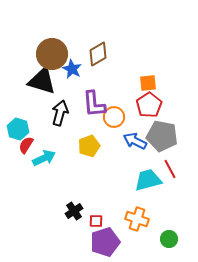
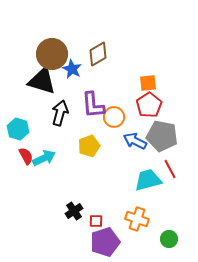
purple L-shape: moved 1 px left, 1 px down
red semicircle: moved 11 px down; rotated 120 degrees clockwise
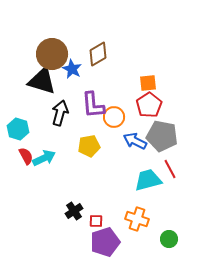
yellow pentagon: rotated 10 degrees clockwise
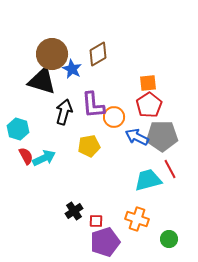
black arrow: moved 4 px right, 1 px up
gray pentagon: rotated 12 degrees counterclockwise
blue arrow: moved 2 px right, 4 px up
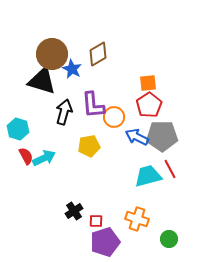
cyan trapezoid: moved 4 px up
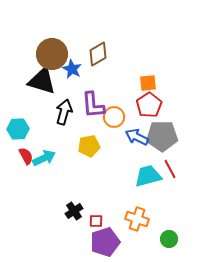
cyan hexagon: rotated 20 degrees counterclockwise
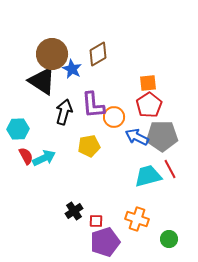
black triangle: rotated 16 degrees clockwise
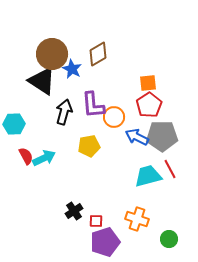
cyan hexagon: moved 4 px left, 5 px up
